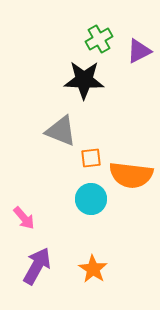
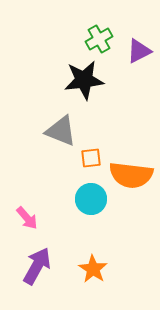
black star: rotated 9 degrees counterclockwise
pink arrow: moved 3 px right
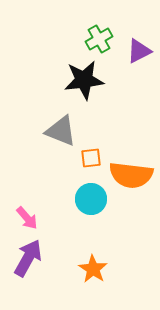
purple arrow: moved 9 px left, 8 px up
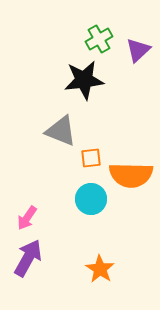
purple triangle: moved 1 px left, 1 px up; rotated 16 degrees counterclockwise
orange semicircle: rotated 6 degrees counterclockwise
pink arrow: rotated 75 degrees clockwise
orange star: moved 7 px right
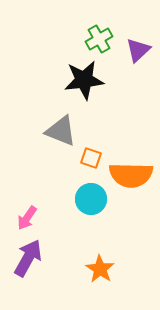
orange square: rotated 25 degrees clockwise
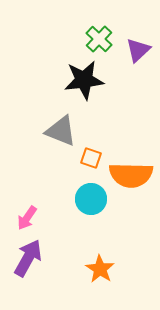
green cross: rotated 16 degrees counterclockwise
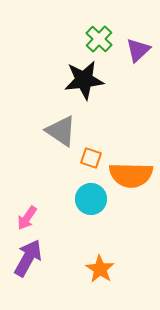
gray triangle: rotated 12 degrees clockwise
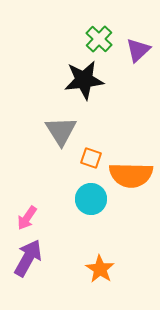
gray triangle: rotated 24 degrees clockwise
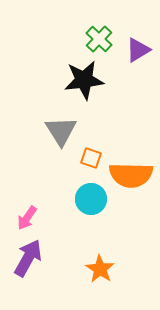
purple triangle: rotated 12 degrees clockwise
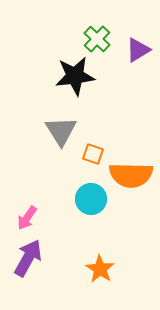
green cross: moved 2 px left
black star: moved 9 px left, 4 px up
orange square: moved 2 px right, 4 px up
